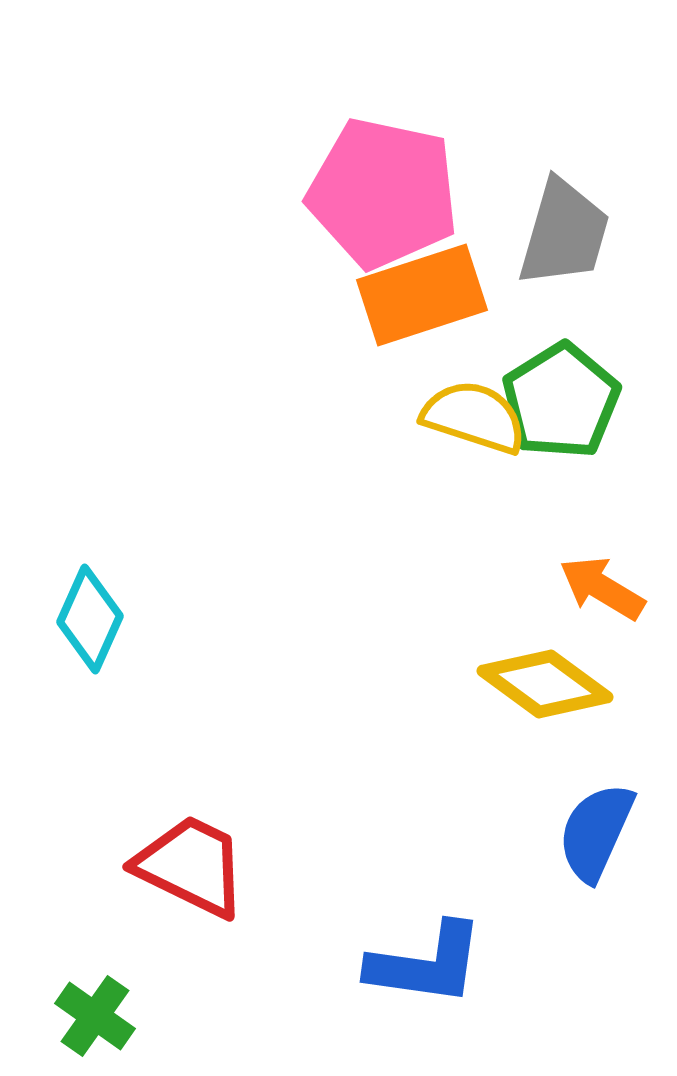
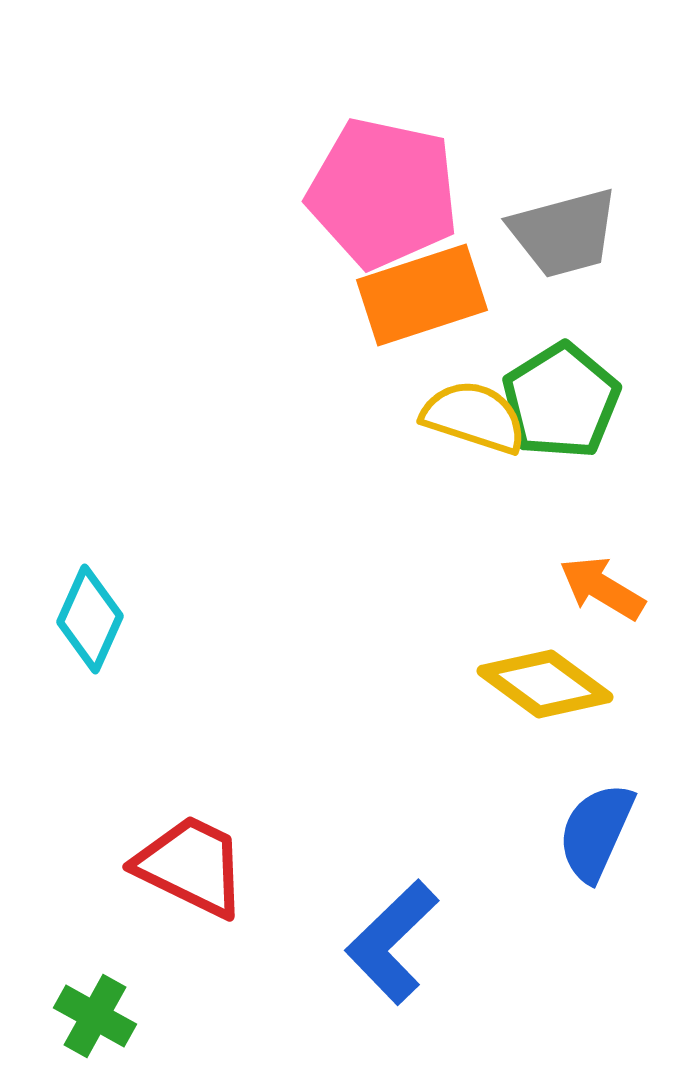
gray trapezoid: rotated 59 degrees clockwise
blue L-shape: moved 34 px left, 22 px up; rotated 128 degrees clockwise
green cross: rotated 6 degrees counterclockwise
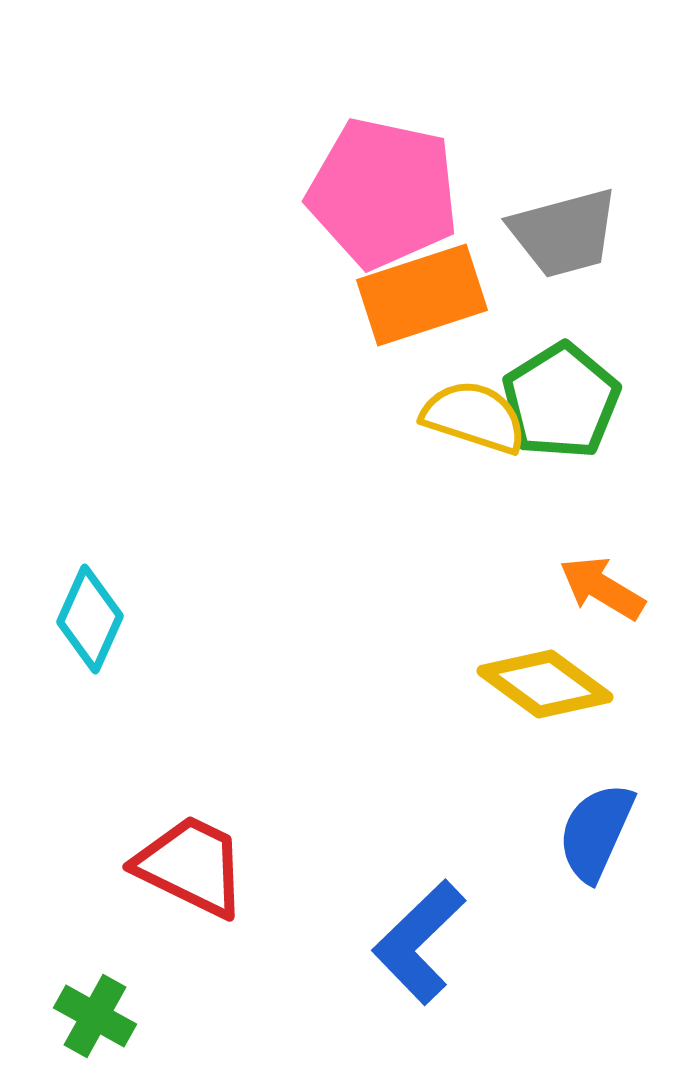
blue L-shape: moved 27 px right
